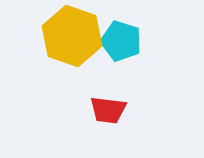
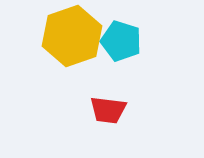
yellow hexagon: rotated 22 degrees clockwise
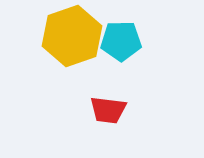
cyan pentagon: rotated 18 degrees counterclockwise
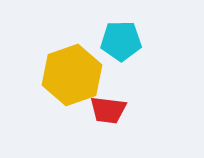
yellow hexagon: moved 39 px down
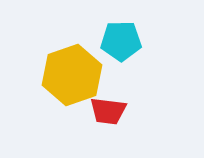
red trapezoid: moved 1 px down
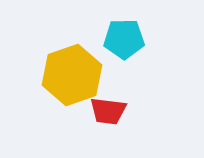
cyan pentagon: moved 3 px right, 2 px up
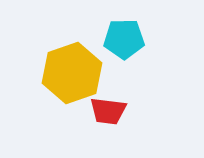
yellow hexagon: moved 2 px up
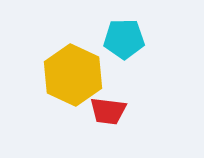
yellow hexagon: moved 1 px right, 2 px down; rotated 16 degrees counterclockwise
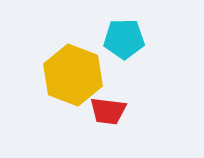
yellow hexagon: rotated 4 degrees counterclockwise
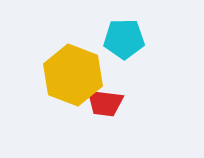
red trapezoid: moved 3 px left, 8 px up
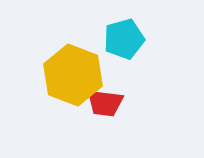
cyan pentagon: rotated 15 degrees counterclockwise
